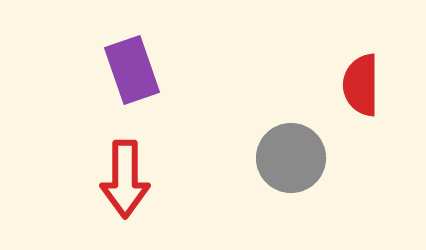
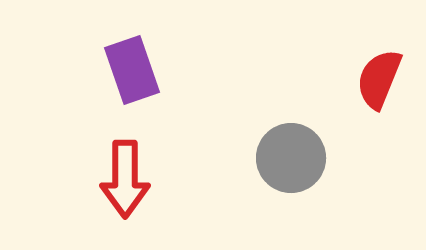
red semicircle: moved 18 px right, 6 px up; rotated 22 degrees clockwise
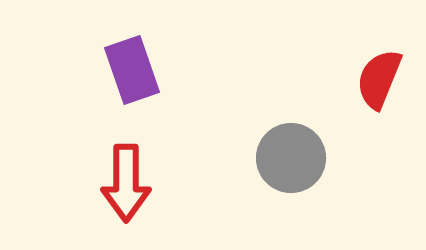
red arrow: moved 1 px right, 4 px down
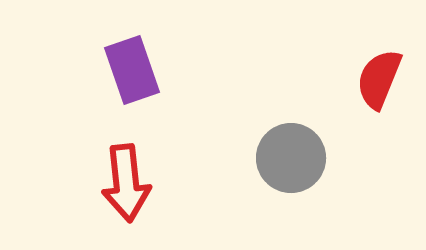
red arrow: rotated 6 degrees counterclockwise
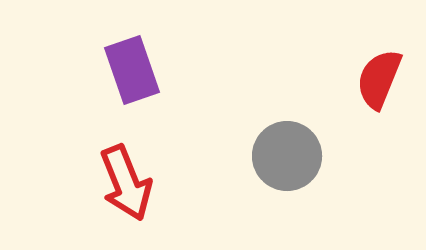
gray circle: moved 4 px left, 2 px up
red arrow: rotated 16 degrees counterclockwise
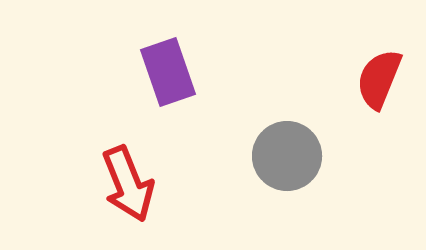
purple rectangle: moved 36 px right, 2 px down
red arrow: moved 2 px right, 1 px down
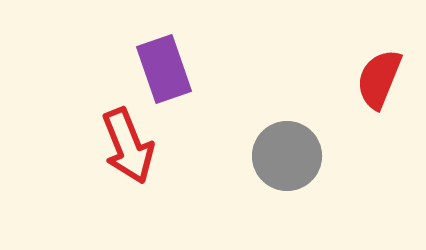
purple rectangle: moved 4 px left, 3 px up
red arrow: moved 38 px up
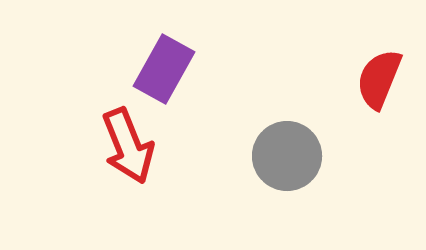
purple rectangle: rotated 48 degrees clockwise
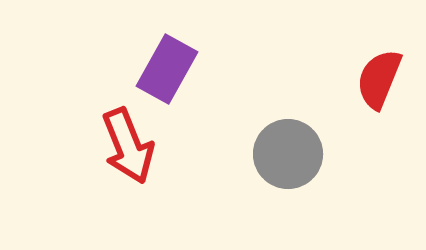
purple rectangle: moved 3 px right
gray circle: moved 1 px right, 2 px up
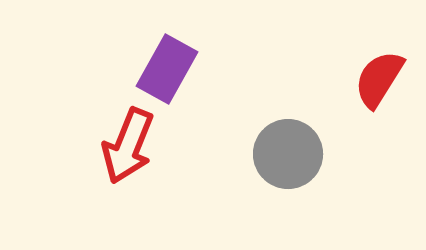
red semicircle: rotated 10 degrees clockwise
red arrow: rotated 44 degrees clockwise
